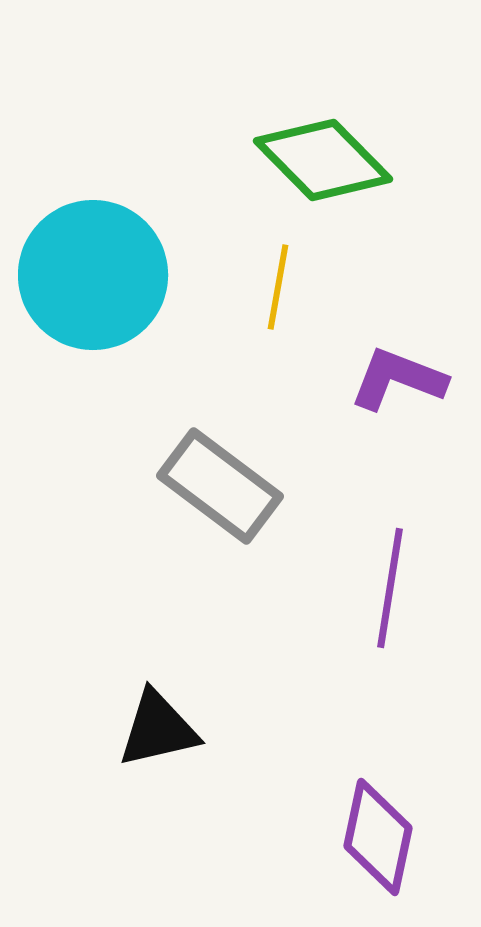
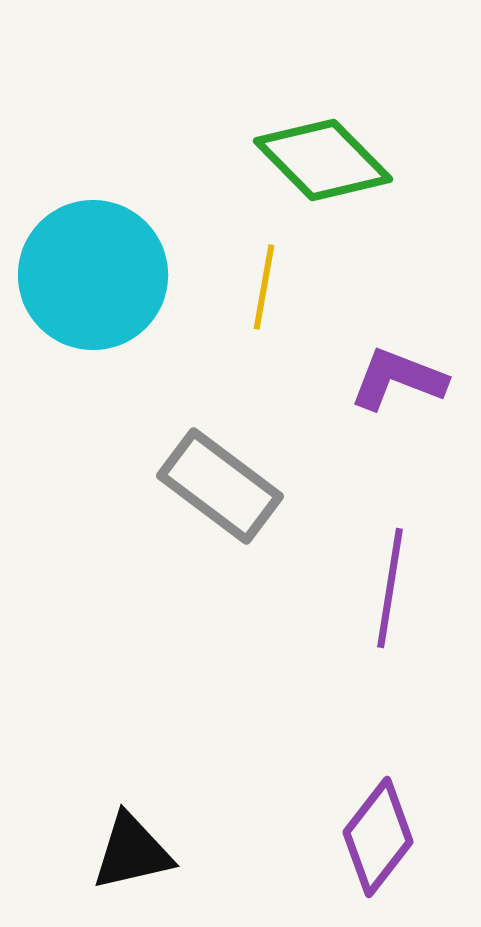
yellow line: moved 14 px left
black triangle: moved 26 px left, 123 px down
purple diamond: rotated 26 degrees clockwise
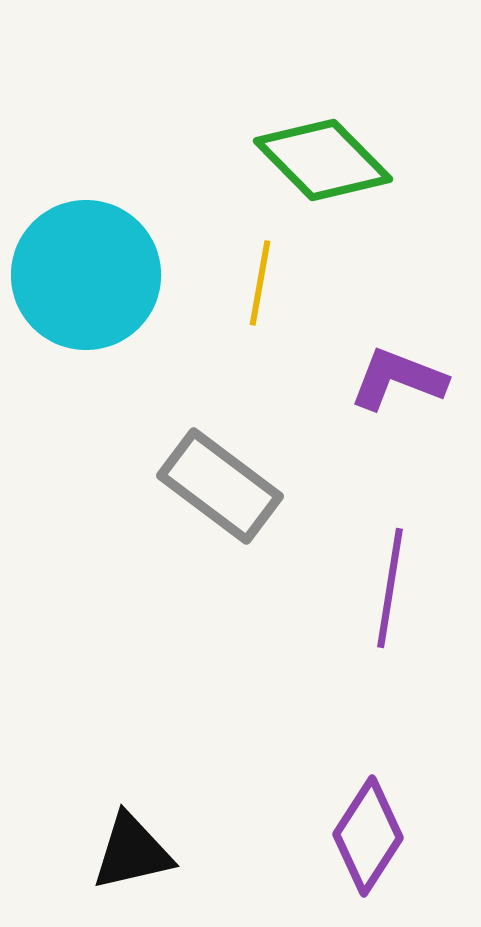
cyan circle: moved 7 px left
yellow line: moved 4 px left, 4 px up
purple diamond: moved 10 px left, 1 px up; rotated 5 degrees counterclockwise
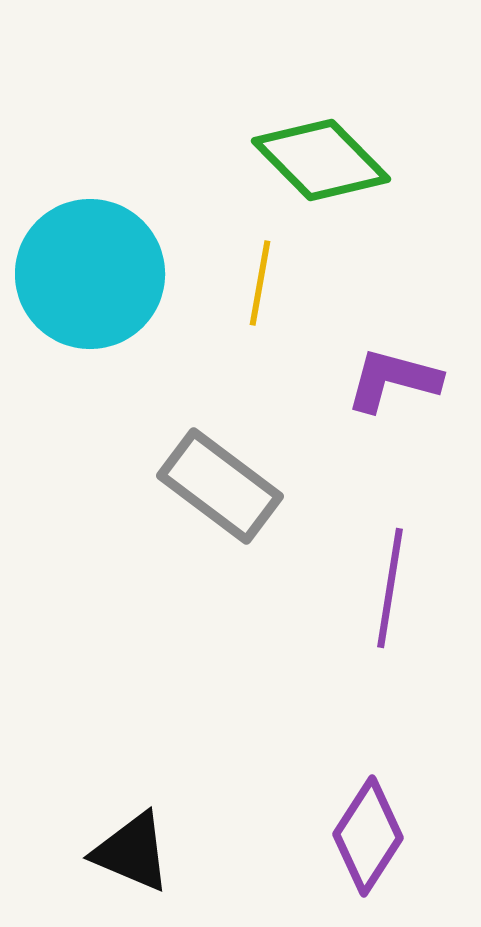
green diamond: moved 2 px left
cyan circle: moved 4 px right, 1 px up
purple L-shape: moved 5 px left, 1 px down; rotated 6 degrees counterclockwise
black triangle: rotated 36 degrees clockwise
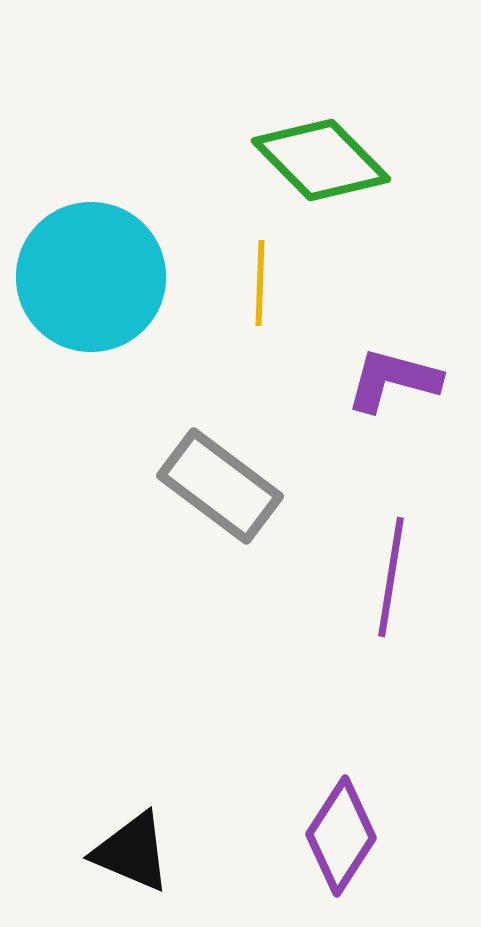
cyan circle: moved 1 px right, 3 px down
yellow line: rotated 8 degrees counterclockwise
purple line: moved 1 px right, 11 px up
purple diamond: moved 27 px left
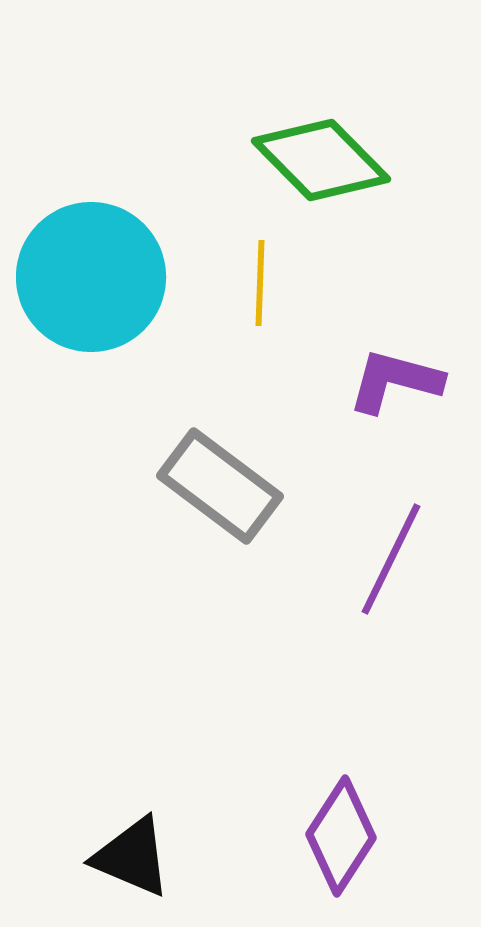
purple L-shape: moved 2 px right, 1 px down
purple line: moved 18 px up; rotated 17 degrees clockwise
black triangle: moved 5 px down
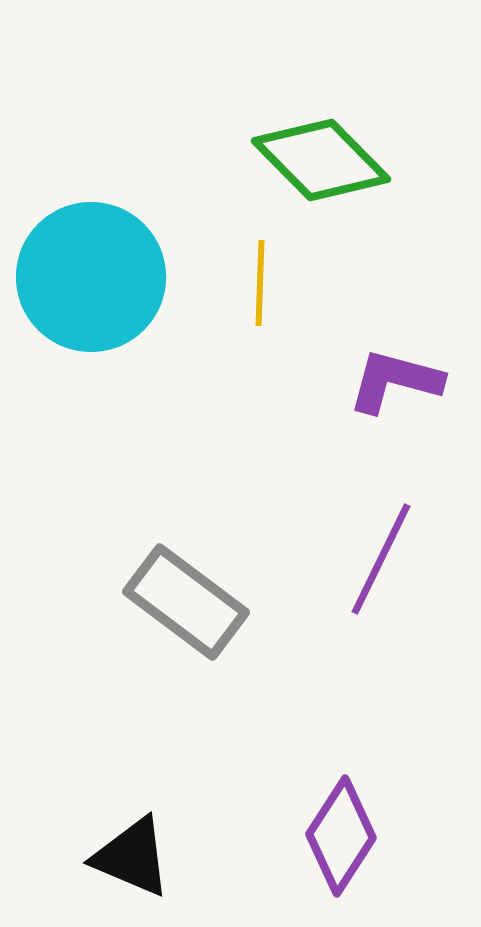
gray rectangle: moved 34 px left, 116 px down
purple line: moved 10 px left
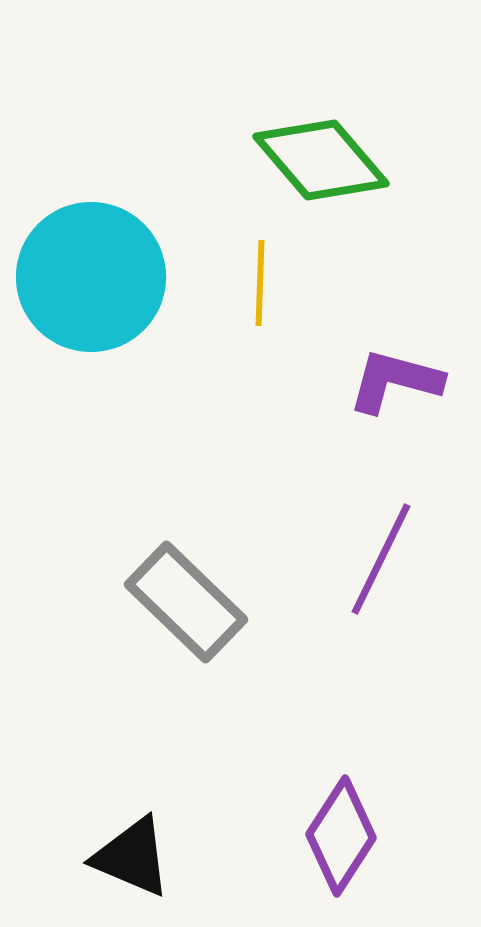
green diamond: rotated 4 degrees clockwise
gray rectangle: rotated 7 degrees clockwise
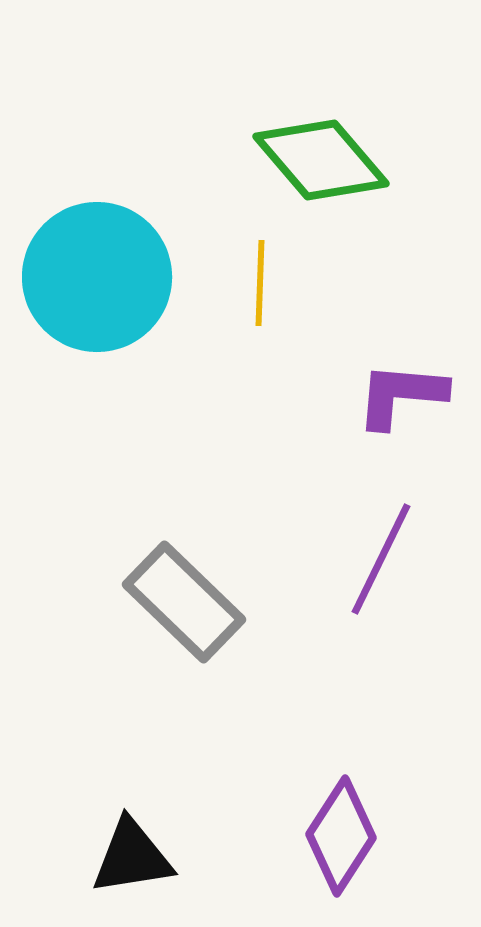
cyan circle: moved 6 px right
purple L-shape: moved 6 px right, 14 px down; rotated 10 degrees counterclockwise
gray rectangle: moved 2 px left
black triangle: rotated 32 degrees counterclockwise
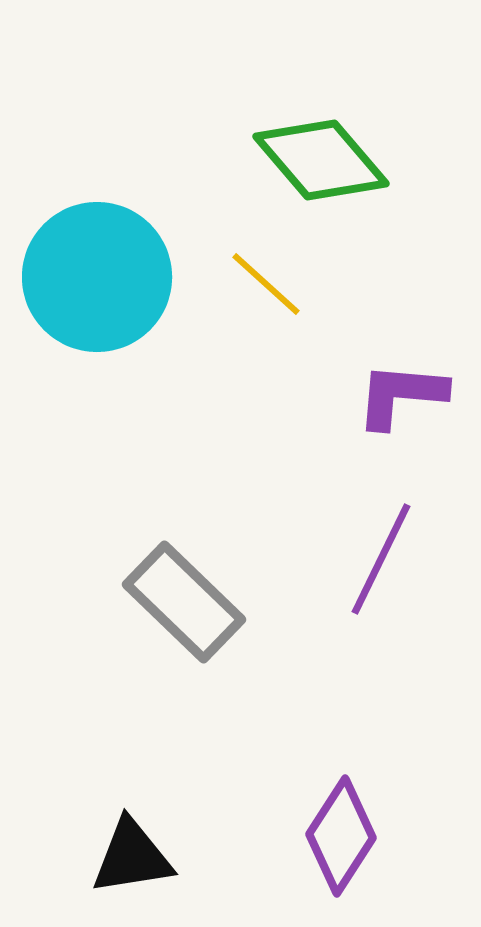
yellow line: moved 6 px right, 1 px down; rotated 50 degrees counterclockwise
